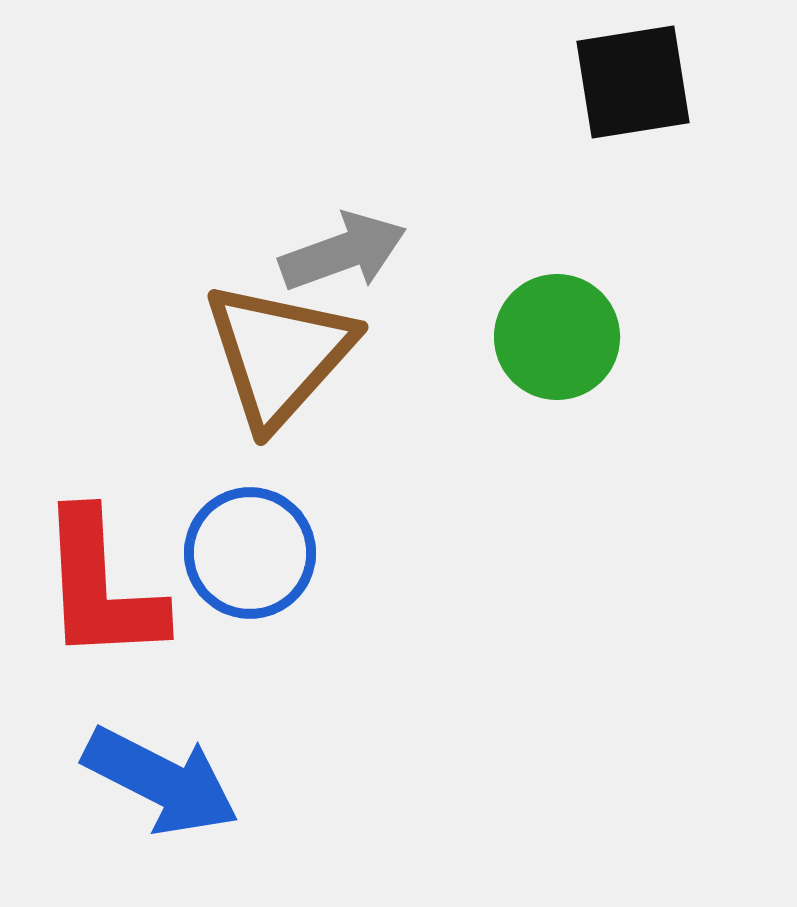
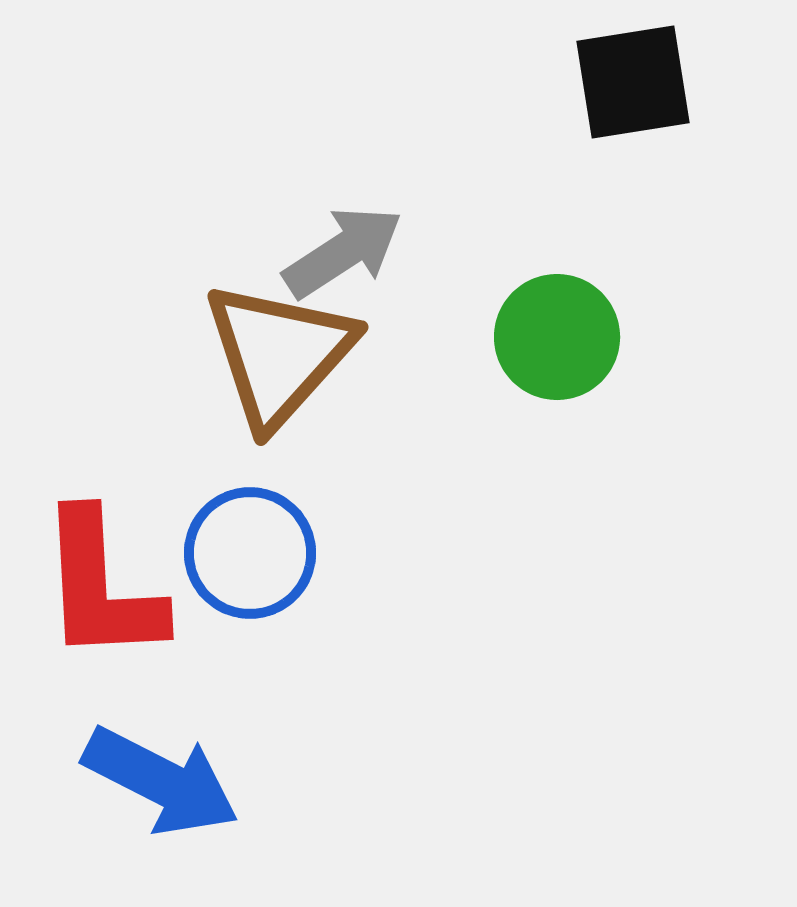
gray arrow: rotated 13 degrees counterclockwise
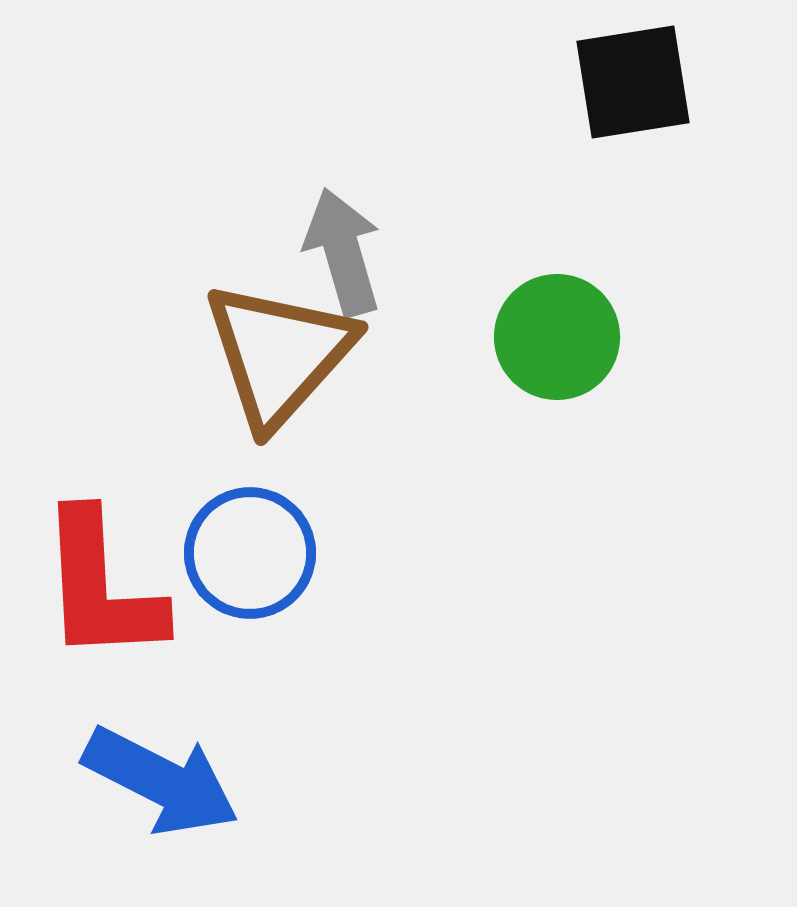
gray arrow: rotated 73 degrees counterclockwise
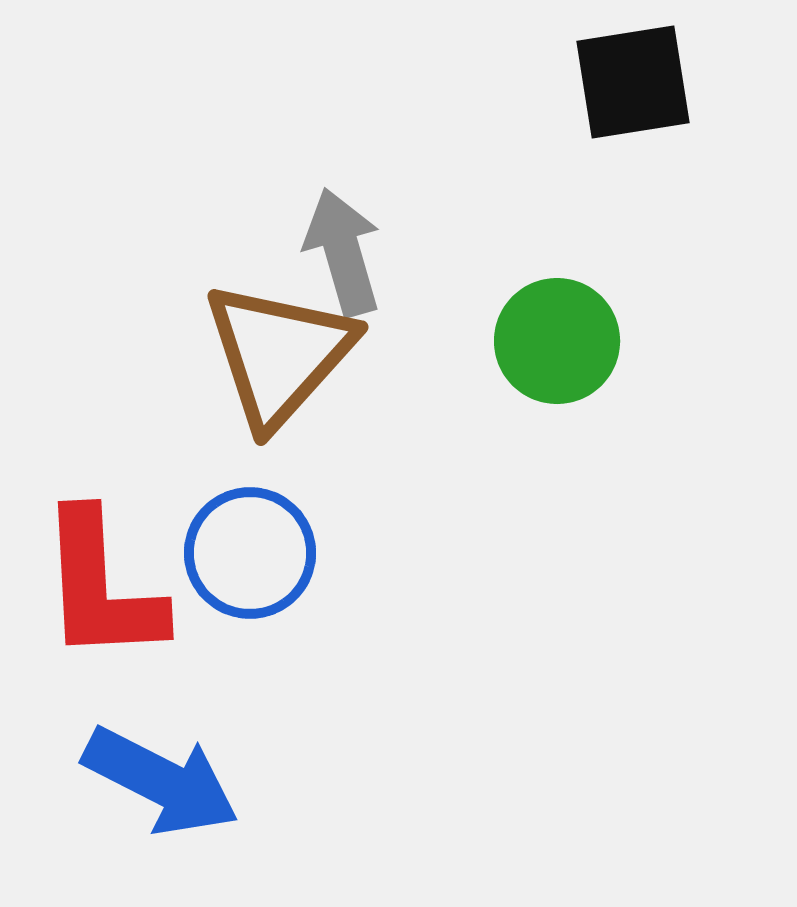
green circle: moved 4 px down
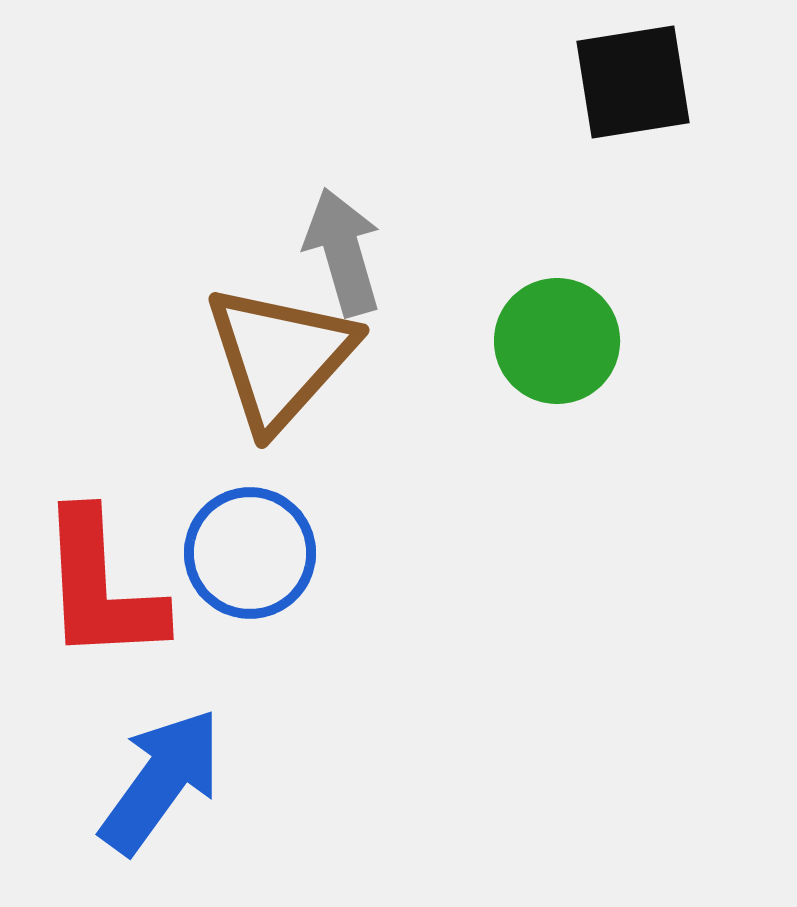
brown triangle: moved 1 px right, 3 px down
blue arrow: rotated 81 degrees counterclockwise
